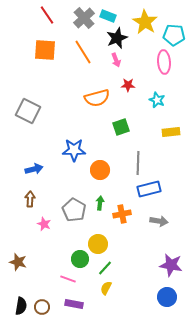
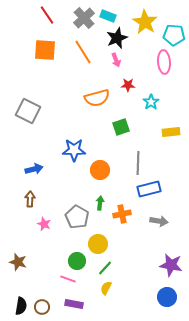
cyan star: moved 6 px left, 2 px down; rotated 14 degrees clockwise
gray pentagon: moved 3 px right, 7 px down
green circle: moved 3 px left, 2 px down
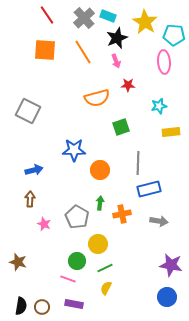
pink arrow: moved 1 px down
cyan star: moved 8 px right, 4 px down; rotated 21 degrees clockwise
blue arrow: moved 1 px down
green line: rotated 21 degrees clockwise
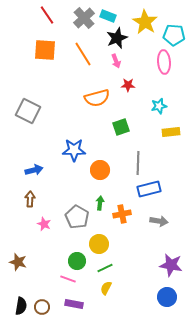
orange line: moved 2 px down
yellow circle: moved 1 px right
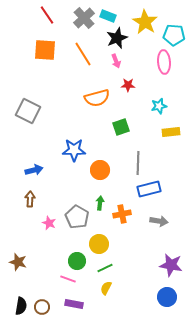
pink star: moved 5 px right, 1 px up
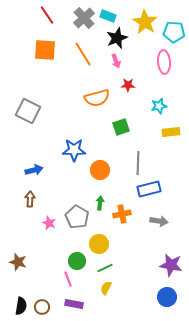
cyan pentagon: moved 3 px up
pink line: rotated 49 degrees clockwise
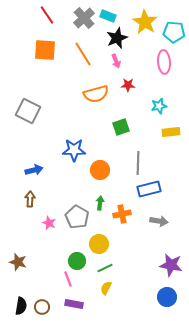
orange semicircle: moved 1 px left, 4 px up
